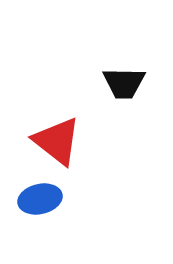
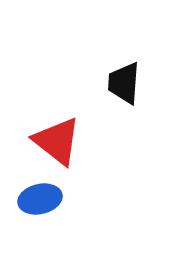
black trapezoid: rotated 93 degrees clockwise
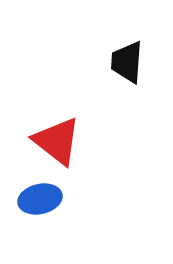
black trapezoid: moved 3 px right, 21 px up
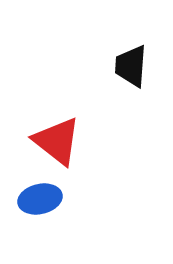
black trapezoid: moved 4 px right, 4 px down
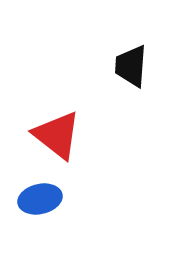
red triangle: moved 6 px up
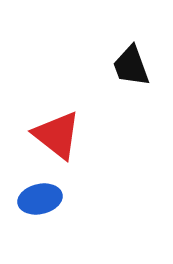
black trapezoid: rotated 24 degrees counterclockwise
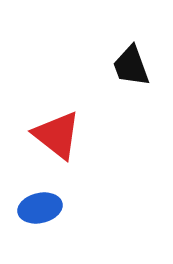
blue ellipse: moved 9 px down
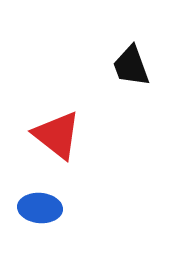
blue ellipse: rotated 18 degrees clockwise
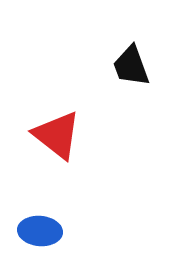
blue ellipse: moved 23 px down
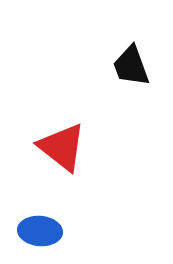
red triangle: moved 5 px right, 12 px down
